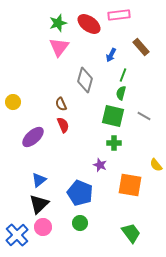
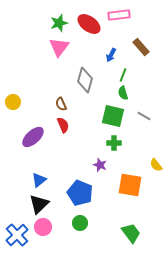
green star: moved 1 px right
green semicircle: moved 2 px right; rotated 32 degrees counterclockwise
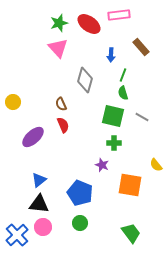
pink triangle: moved 1 px left, 1 px down; rotated 20 degrees counterclockwise
blue arrow: rotated 24 degrees counterclockwise
gray line: moved 2 px left, 1 px down
purple star: moved 2 px right
black triangle: rotated 50 degrees clockwise
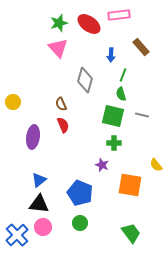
green semicircle: moved 2 px left, 1 px down
gray line: moved 2 px up; rotated 16 degrees counterclockwise
purple ellipse: rotated 40 degrees counterclockwise
